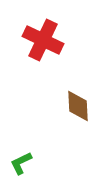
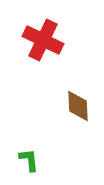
green L-shape: moved 8 px right, 3 px up; rotated 110 degrees clockwise
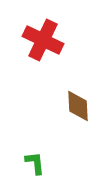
green L-shape: moved 6 px right, 3 px down
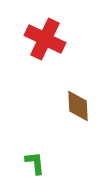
red cross: moved 2 px right, 1 px up
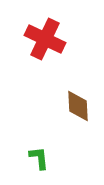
green L-shape: moved 4 px right, 5 px up
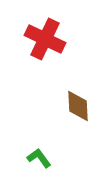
green L-shape: rotated 30 degrees counterclockwise
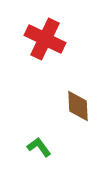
green L-shape: moved 11 px up
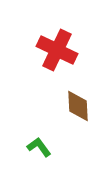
red cross: moved 12 px right, 11 px down
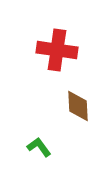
red cross: rotated 18 degrees counterclockwise
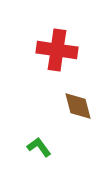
brown diamond: rotated 12 degrees counterclockwise
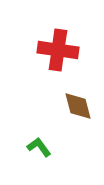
red cross: moved 1 px right
